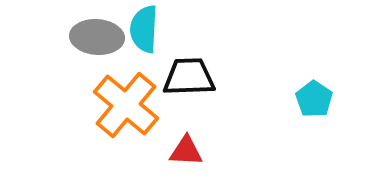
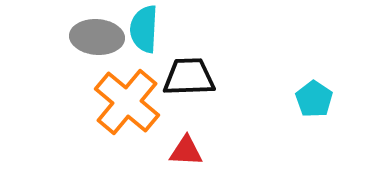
orange cross: moved 1 px right, 3 px up
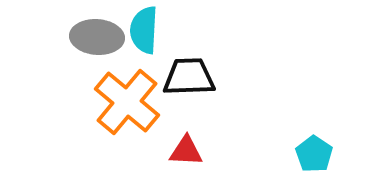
cyan semicircle: moved 1 px down
cyan pentagon: moved 55 px down
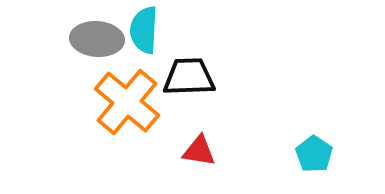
gray ellipse: moved 2 px down
red triangle: moved 13 px right; rotated 6 degrees clockwise
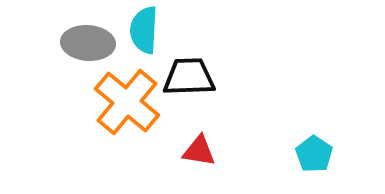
gray ellipse: moved 9 px left, 4 px down
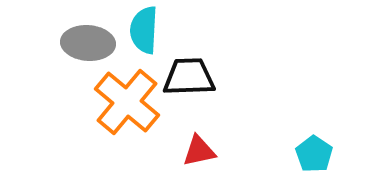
red triangle: rotated 21 degrees counterclockwise
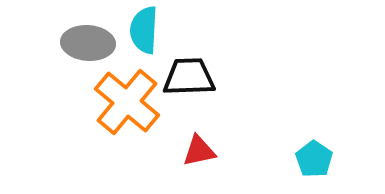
cyan pentagon: moved 5 px down
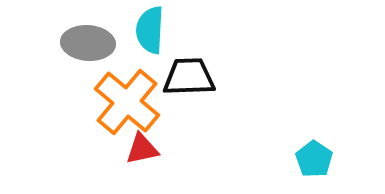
cyan semicircle: moved 6 px right
red triangle: moved 57 px left, 2 px up
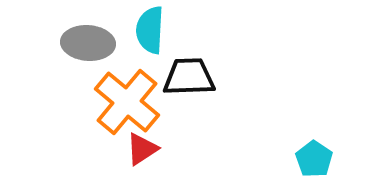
red triangle: rotated 21 degrees counterclockwise
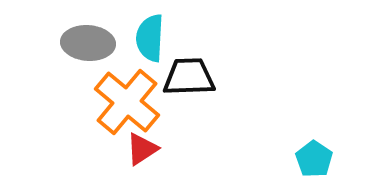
cyan semicircle: moved 8 px down
